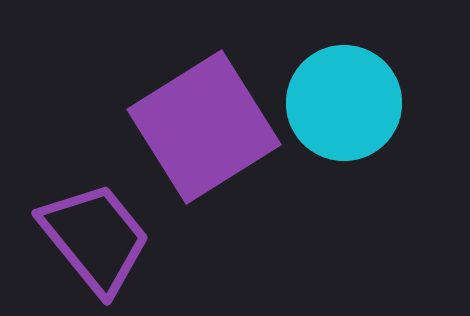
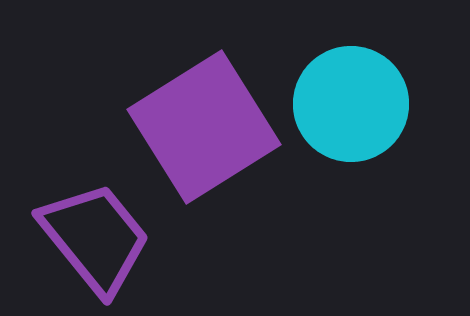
cyan circle: moved 7 px right, 1 px down
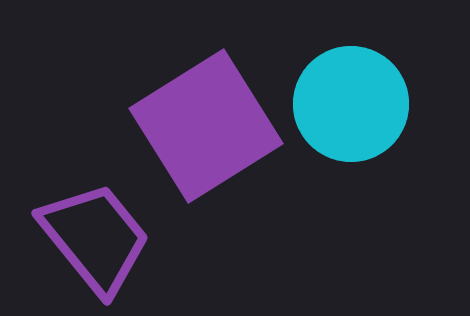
purple square: moved 2 px right, 1 px up
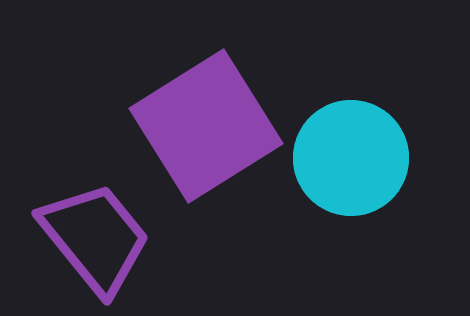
cyan circle: moved 54 px down
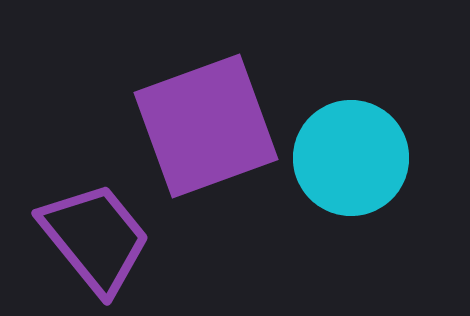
purple square: rotated 12 degrees clockwise
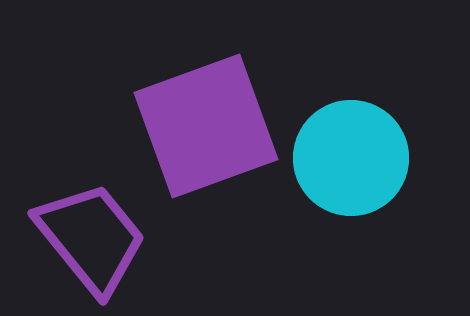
purple trapezoid: moved 4 px left
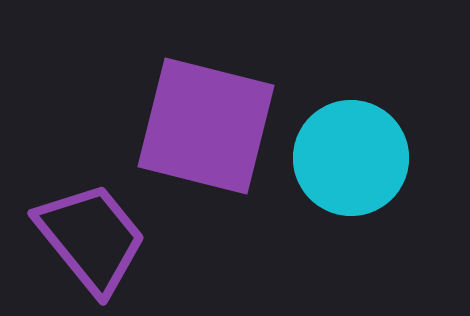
purple square: rotated 34 degrees clockwise
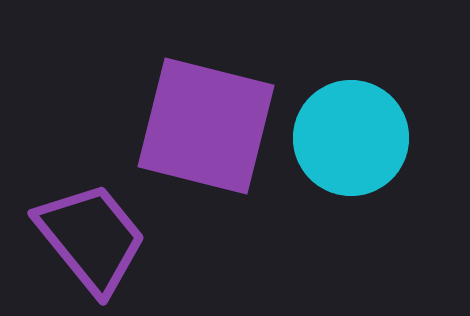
cyan circle: moved 20 px up
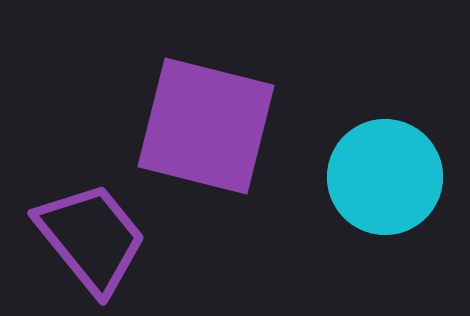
cyan circle: moved 34 px right, 39 px down
